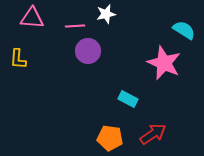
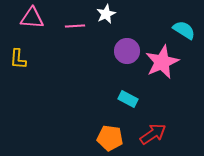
white star: rotated 12 degrees counterclockwise
purple circle: moved 39 px right
pink star: moved 2 px left, 1 px up; rotated 24 degrees clockwise
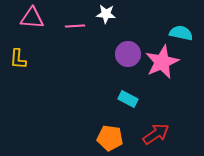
white star: rotated 30 degrees clockwise
cyan semicircle: moved 3 px left, 3 px down; rotated 20 degrees counterclockwise
purple circle: moved 1 px right, 3 px down
red arrow: moved 3 px right
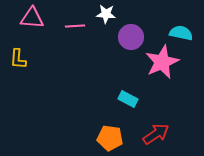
purple circle: moved 3 px right, 17 px up
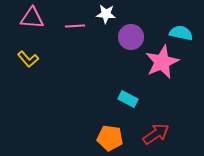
yellow L-shape: moved 10 px right; rotated 45 degrees counterclockwise
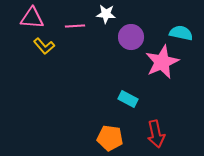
yellow L-shape: moved 16 px right, 13 px up
red arrow: rotated 112 degrees clockwise
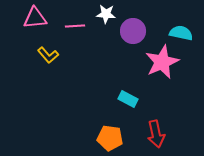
pink triangle: moved 3 px right; rotated 10 degrees counterclockwise
purple circle: moved 2 px right, 6 px up
yellow L-shape: moved 4 px right, 9 px down
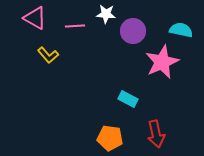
pink triangle: rotated 35 degrees clockwise
cyan semicircle: moved 3 px up
